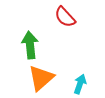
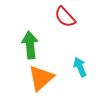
cyan arrow: moved 17 px up; rotated 42 degrees counterclockwise
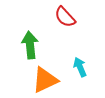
orange triangle: moved 4 px right, 2 px down; rotated 16 degrees clockwise
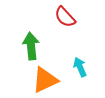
green arrow: moved 1 px right, 1 px down
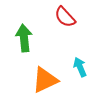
green arrow: moved 7 px left, 8 px up
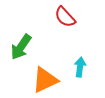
green arrow: moved 3 px left, 9 px down; rotated 140 degrees counterclockwise
cyan arrow: rotated 30 degrees clockwise
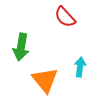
green arrow: rotated 24 degrees counterclockwise
orange triangle: rotated 44 degrees counterclockwise
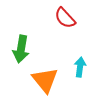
red semicircle: moved 1 px down
green arrow: moved 2 px down
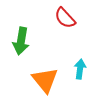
green arrow: moved 8 px up
cyan arrow: moved 2 px down
